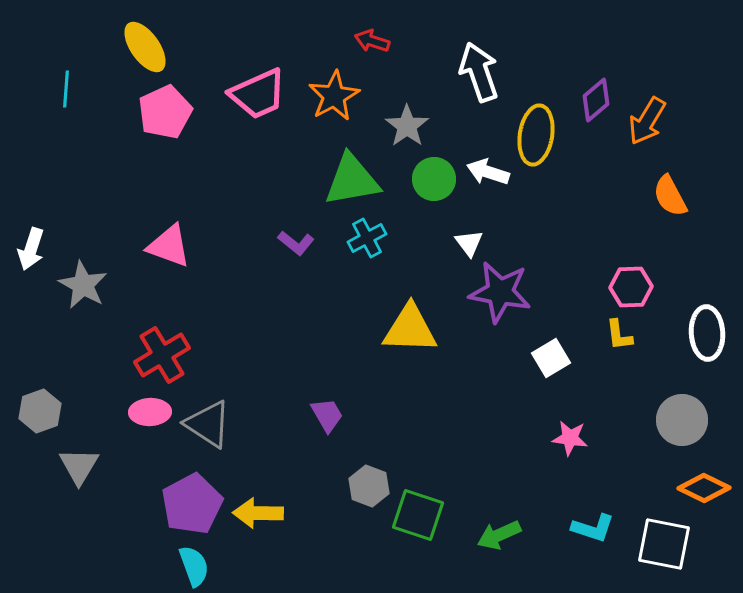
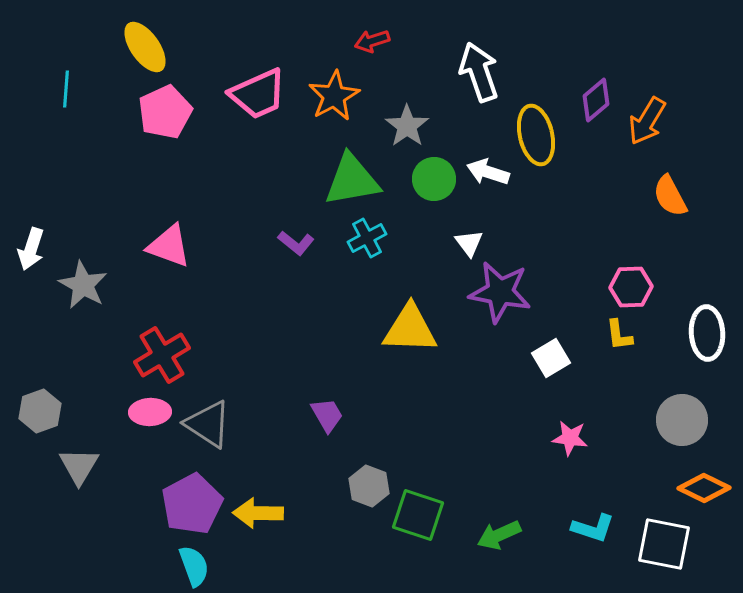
red arrow at (372, 41): rotated 36 degrees counterclockwise
yellow ellipse at (536, 135): rotated 22 degrees counterclockwise
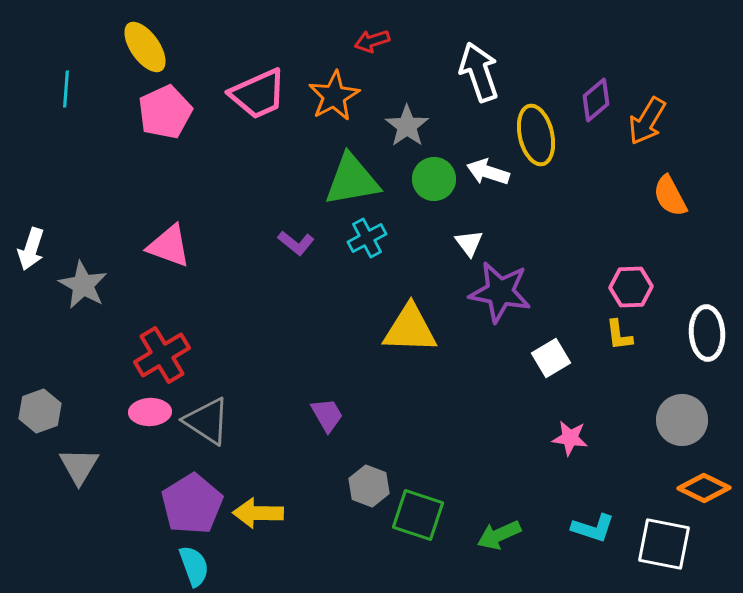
gray triangle at (208, 424): moved 1 px left, 3 px up
purple pentagon at (192, 504): rotated 4 degrees counterclockwise
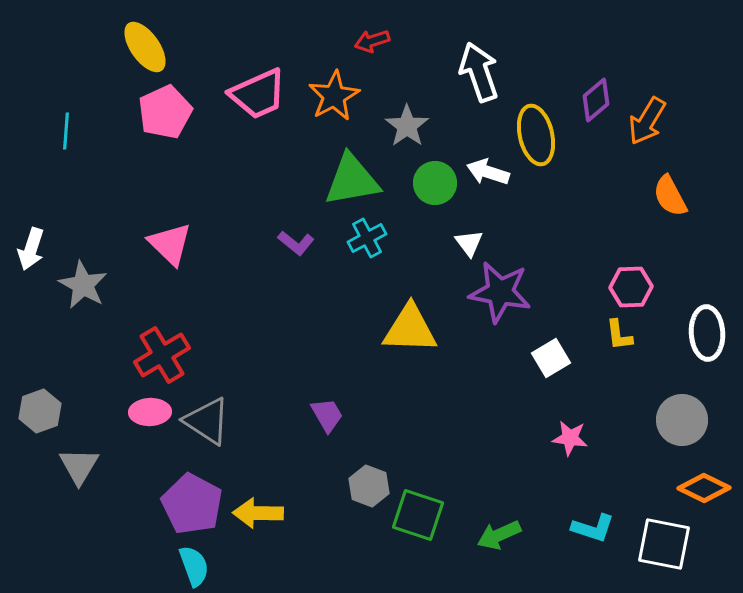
cyan line at (66, 89): moved 42 px down
green circle at (434, 179): moved 1 px right, 4 px down
pink triangle at (169, 246): moved 1 px right, 2 px up; rotated 24 degrees clockwise
purple pentagon at (192, 504): rotated 12 degrees counterclockwise
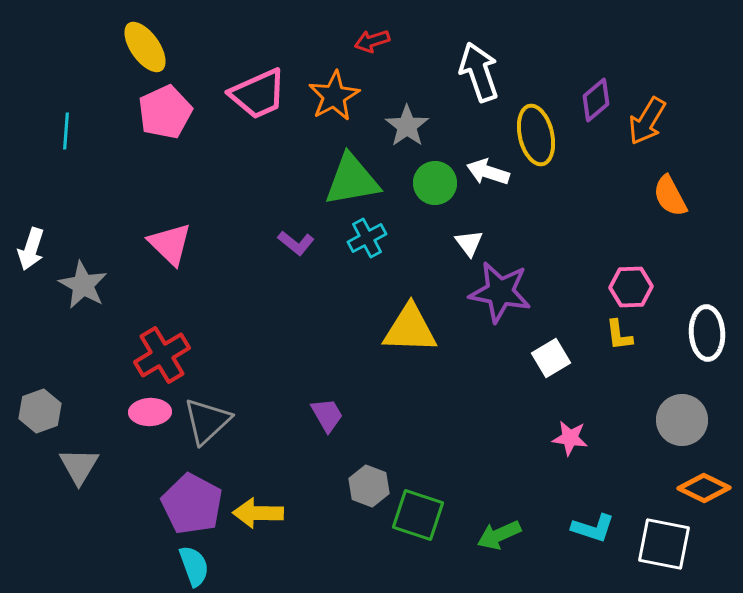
gray triangle at (207, 421): rotated 44 degrees clockwise
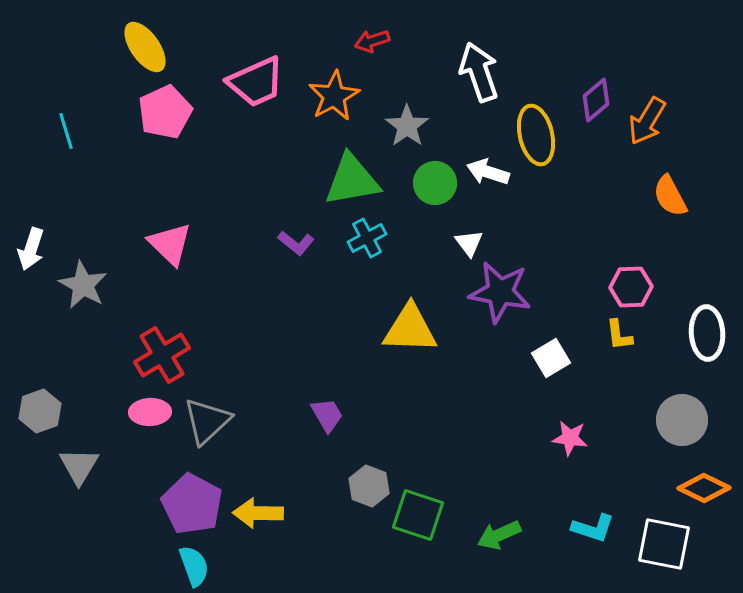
pink trapezoid at (258, 94): moved 2 px left, 12 px up
cyan line at (66, 131): rotated 21 degrees counterclockwise
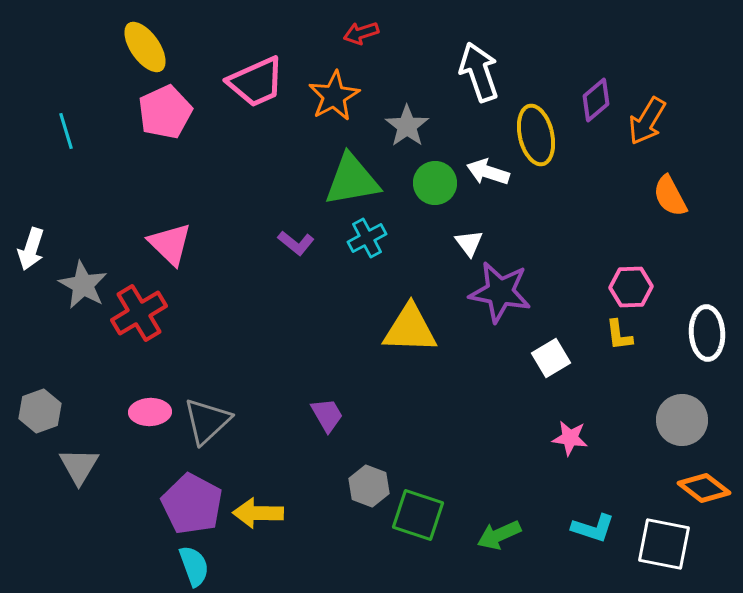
red arrow at (372, 41): moved 11 px left, 8 px up
red cross at (162, 355): moved 23 px left, 42 px up
orange diamond at (704, 488): rotated 12 degrees clockwise
